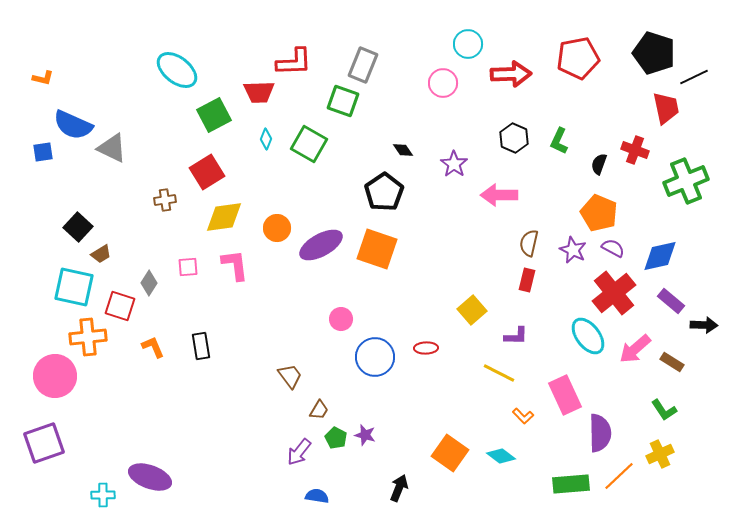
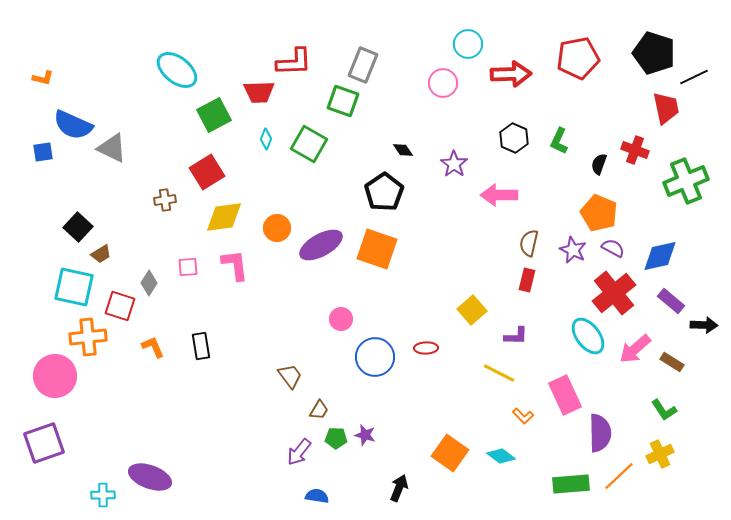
green pentagon at (336, 438): rotated 25 degrees counterclockwise
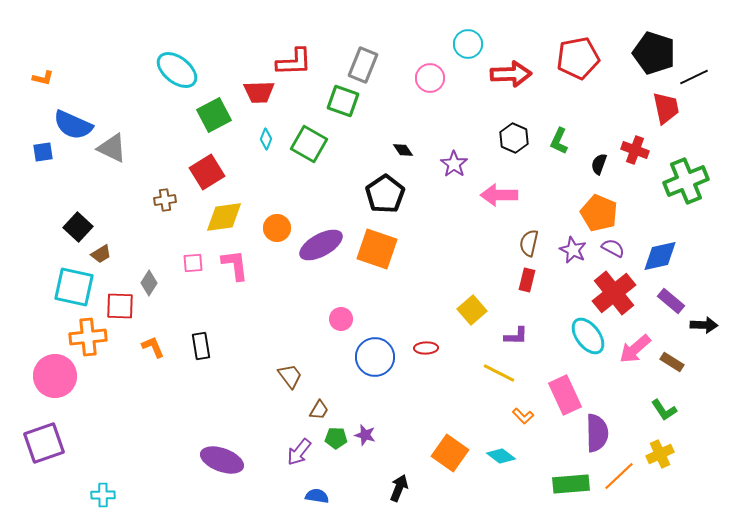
pink circle at (443, 83): moved 13 px left, 5 px up
black pentagon at (384, 192): moved 1 px right, 2 px down
pink square at (188, 267): moved 5 px right, 4 px up
red square at (120, 306): rotated 16 degrees counterclockwise
purple semicircle at (600, 433): moved 3 px left
purple ellipse at (150, 477): moved 72 px right, 17 px up
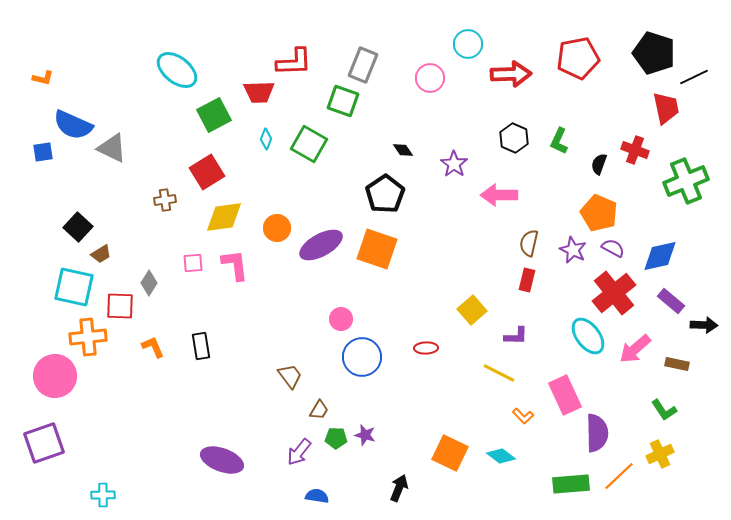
blue circle at (375, 357): moved 13 px left
brown rectangle at (672, 362): moved 5 px right, 2 px down; rotated 20 degrees counterclockwise
orange square at (450, 453): rotated 9 degrees counterclockwise
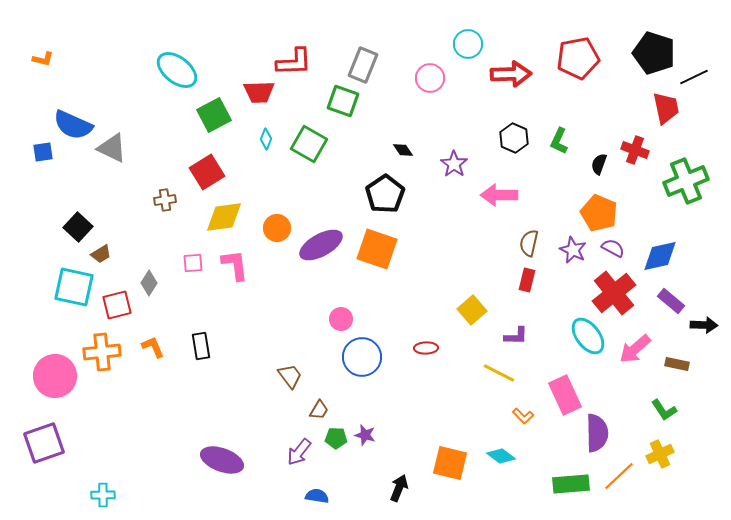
orange L-shape at (43, 78): moved 19 px up
red square at (120, 306): moved 3 px left, 1 px up; rotated 16 degrees counterclockwise
orange cross at (88, 337): moved 14 px right, 15 px down
orange square at (450, 453): moved 10 px down; rotated 12 degrees counterclockwise
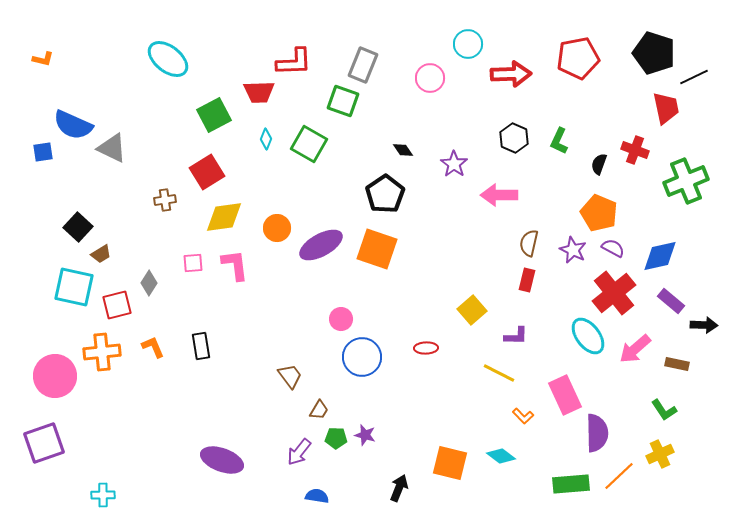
cyan ellipse at (177, 70): moved 9 px left, 11 px up
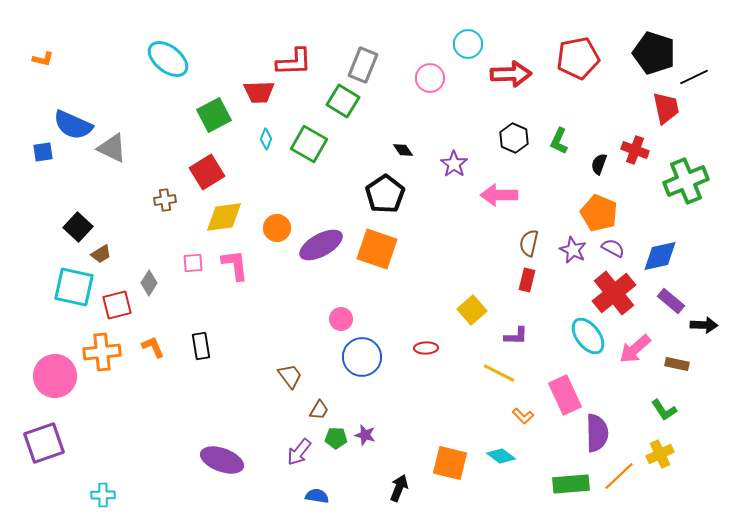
green square at (343, 101): rotated 12 degrees clockwise
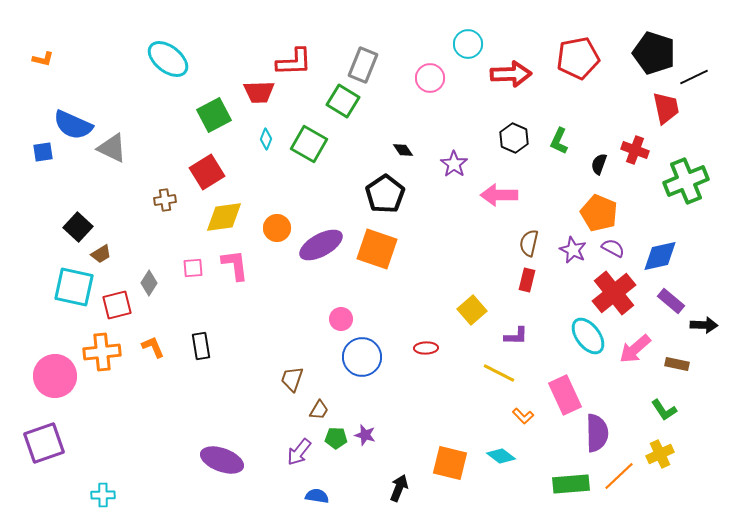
pink square at (193, 263): moved 5 px down
brown trapezoid at (290, 376): moved 2 px right, 3 px down; rotated 124 degrees counterclockwise
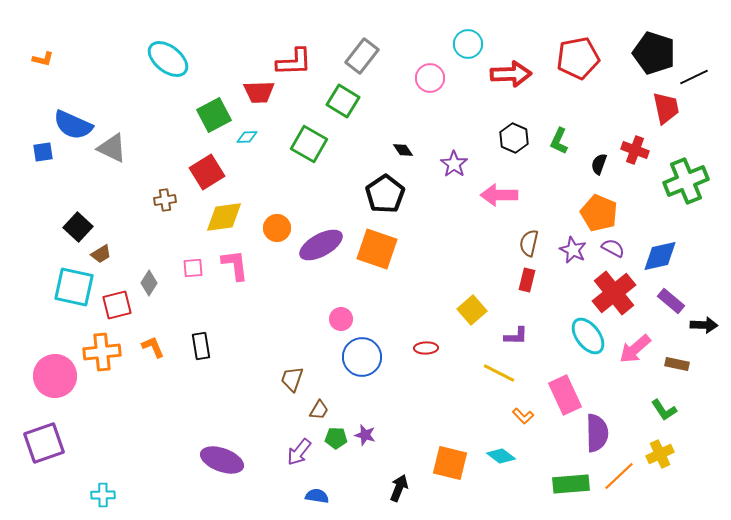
gray rectangle at (363, 65): moved 1 px left, 9 px up; rotated 16 degrees clockwise
cyan diamond at (266, 139): moved 19 px left, 2 px up; rotated 65 degrees clockwise
